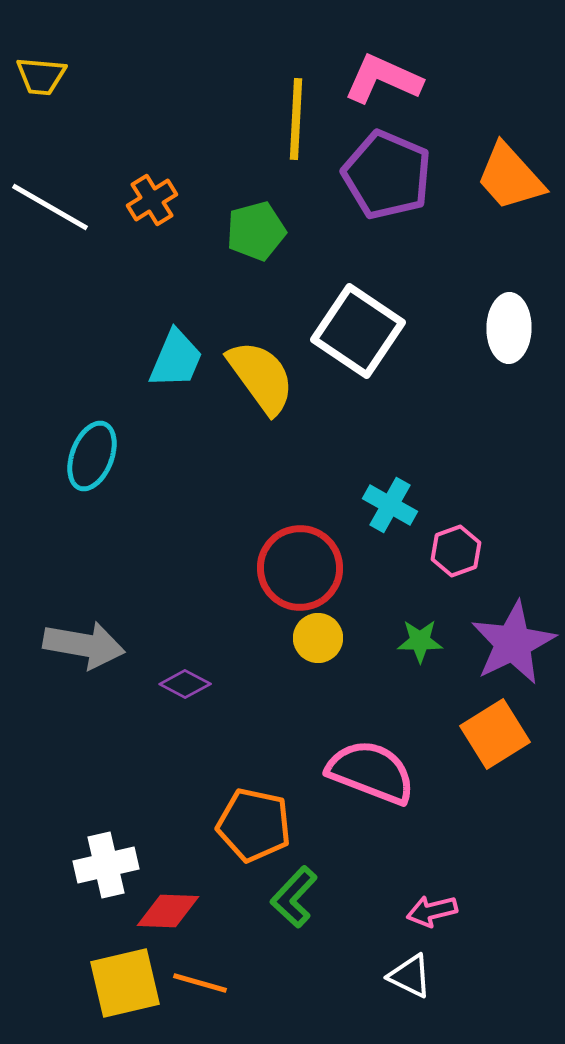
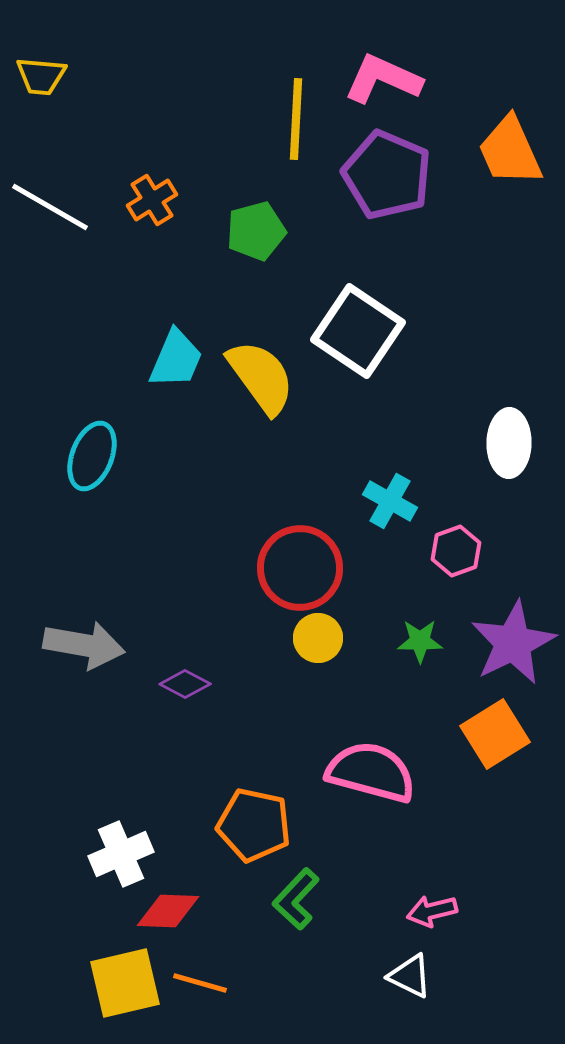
orange trapezoid: moved 26 px up; rotated 18 degrees clockwise
white ellipse: moved 115 px down
cyan cross: moved 4 px up
pink semicircle: rotated 6 degrees counterclockwise
white cross: moved 15 px right, 11 px up; rotated 10 degrees counterclockwise
green L-shape: moved 2 px right, 2 px down
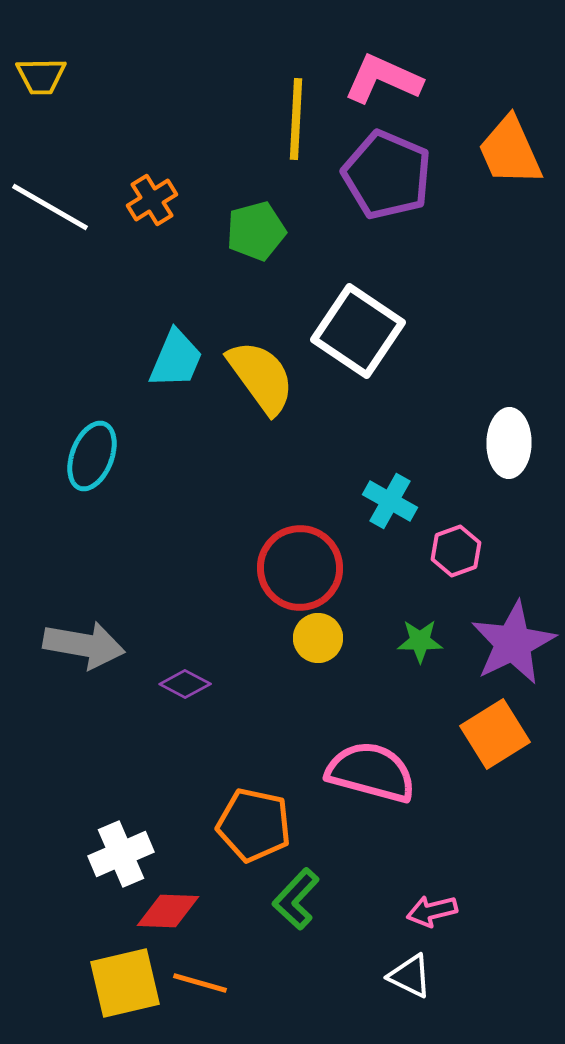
yellow trapezoid: rotated 6 degrees counterclockwise
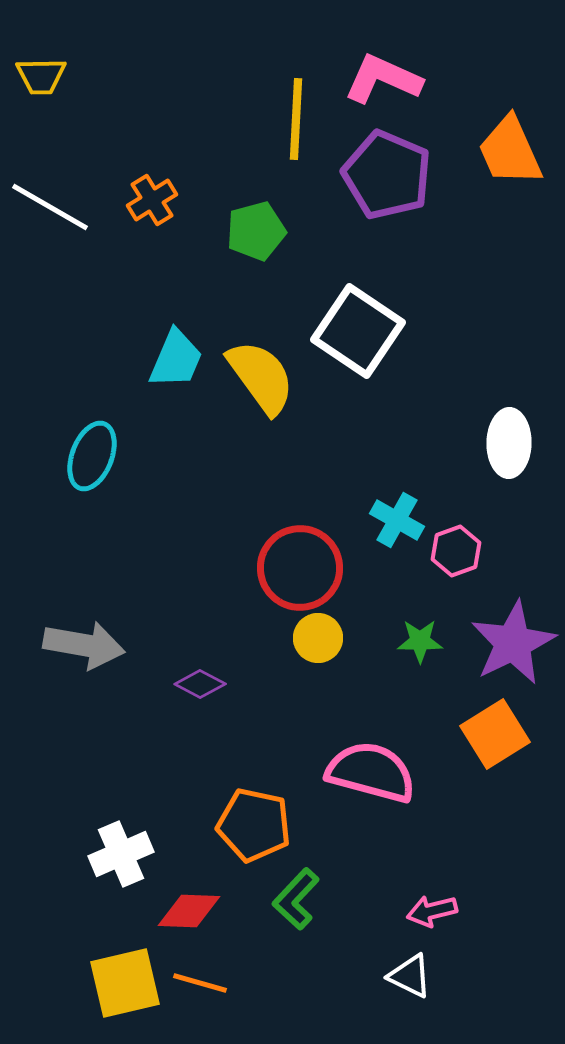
cyan cross: moved 7 px right, 19 px down
purple diamond: moved 15 px right
red diamond: moved 21 px right
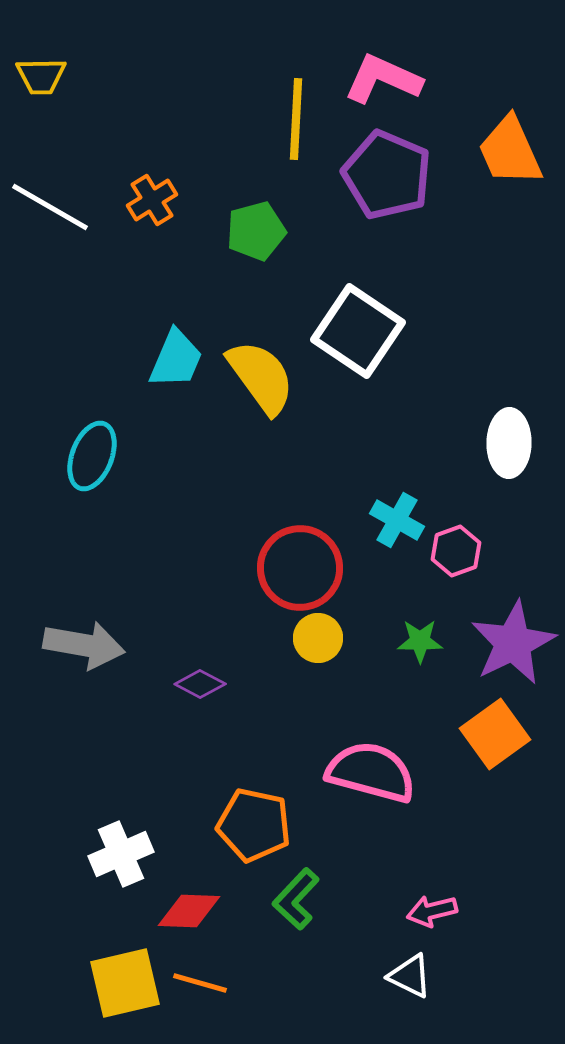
orange square: rotated 4 degrees counterclockwise
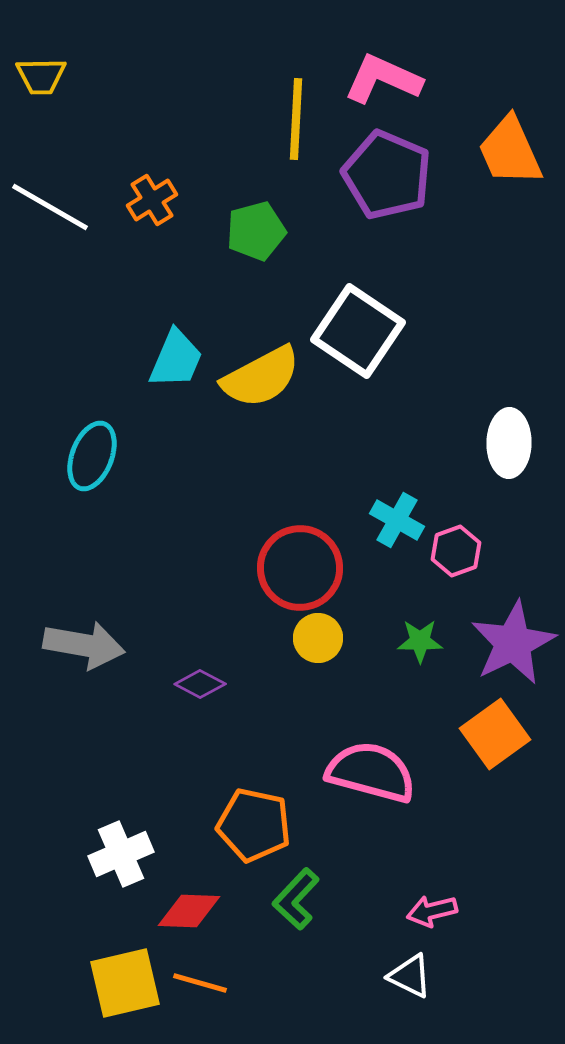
yellow semicircle: rotated 98 degrees clockwise
